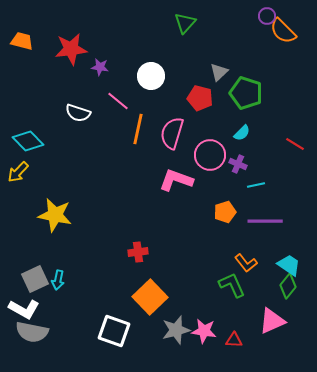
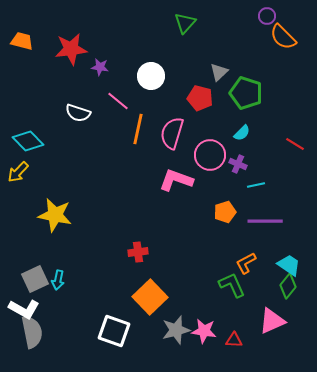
orange semicircle: moved 6 px down
orange L-shape: rotated 100 degrees clockwise
gray semicircle: rotated 112 degrees counterclockwise
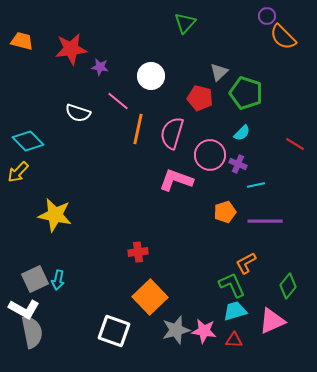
cyan trapezoid: moved 54 px left, 46 px down; rotated 50 degrees counterclockwise
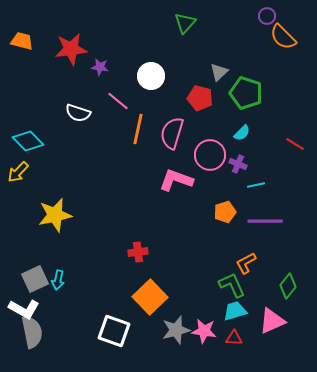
yellow star: rotated 24 degrees counterclockwise
red triangle: moved 2 px up
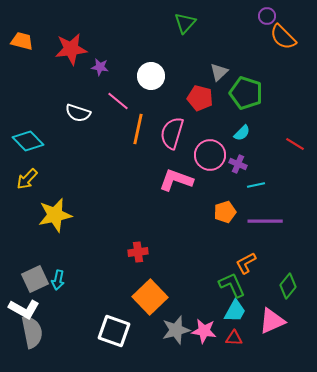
yellow arrow: moved 9 px right, 7 px down
cyan trapezoid: rotated 135 degrees clockwise
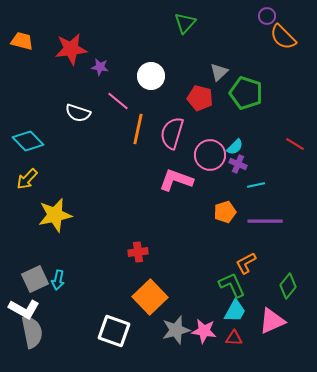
cyan semicircle: moved 7 px left, 14 px down
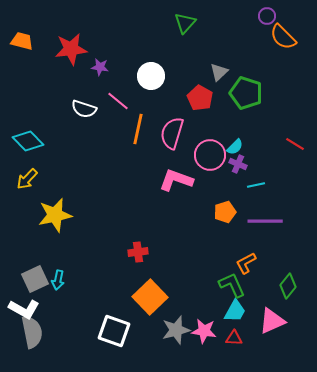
red pentagon: rotated 15 degrees clockwise
white semicircle: moved 6 px right, 4 px up
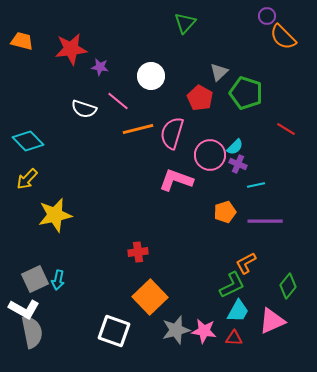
orange line: rotated 64 degrees clockwise
red line: moved 9 px left, 15 px up
green L-shape: rotated 88 degrees clockwise
cyan trapezoid: moved 3 px right
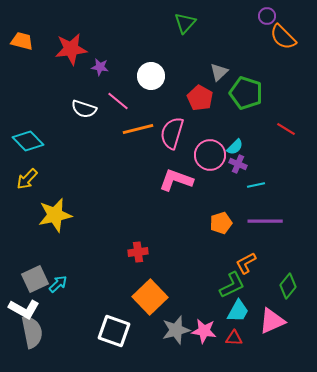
orange pentagon: moved 4 px left, 11 px down
cyan arrow: moved 4 px down; rotated 144 degrees counterclockwise
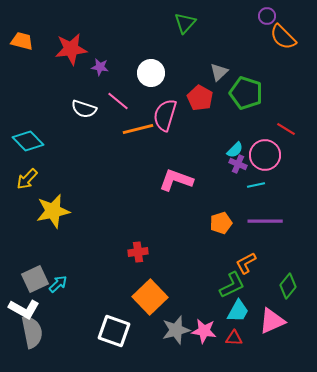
white circle: moved 3 px up
pink semicircle: moved 7 px left, 18 px up
cyan semicircle: moved 3 px down
pink circle: moved 55 px right
yellow star: moved 2 px left, 4 px up
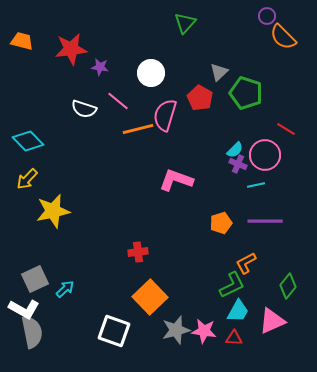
cyan arrow: moved 7 px right, 5 px down
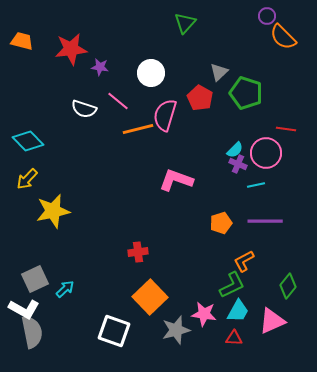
red line: rotated 24 degrees counterclockwise
pink circle: moved 1 px right, 2 px up
orange L-shape: moved 2 px left, 2 px up
pink star: moved 17 px up
